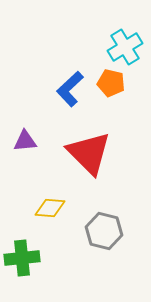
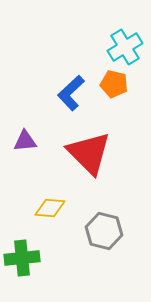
orange pentagon: moved 3 px right, 1 px down
blue L-shape: moved 1 px right, 4 px down
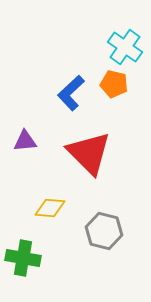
cyan cross: rotated 24 degrees counterclockwise
green cross: moved 1 px right; rotated 16 degrees clockwise
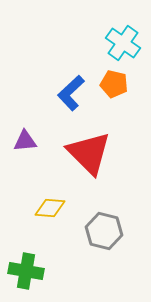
cyan cross: moved 2 px left, 4 px up
green cross: moved 3 px right, 13 px down
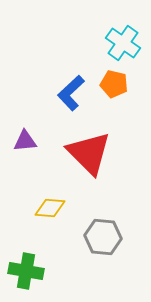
gray hexagon: moved 1 px left, 6 px down; rotated 9 degrees counterclockwise
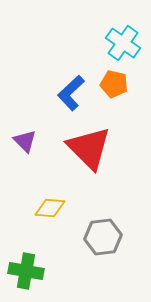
purple triangle: rotated 50 degrees clockwise
red triangle: moved 5 px up
gray hexagon: rotated 12 degrees counterclockwise
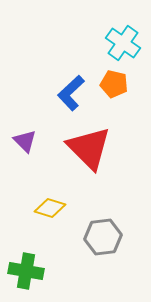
yellow diamond: rotated 12 degrees clockwise
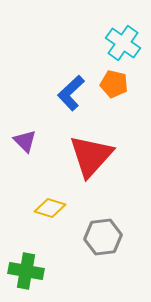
red triangle: moved 2 px right, 8 px down; rotated 27 degrees clockwise
